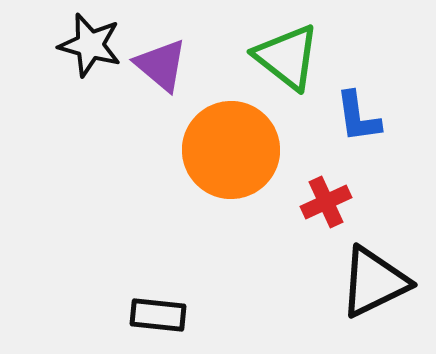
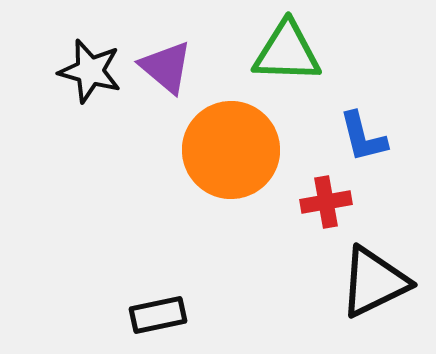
black star: moved 26 px down
green triangle: moved 5 px up; rotated 36 degrees counterclockwise
purple triangle: moved 5 px right, 2 px down
blue L-shape: moved 5 px right, 20 px down; rotated 6 degrees counterclockwise
red cross: rotated 15 degrees clockwise
black rectangle: rotated 18 degrees counterclockwise
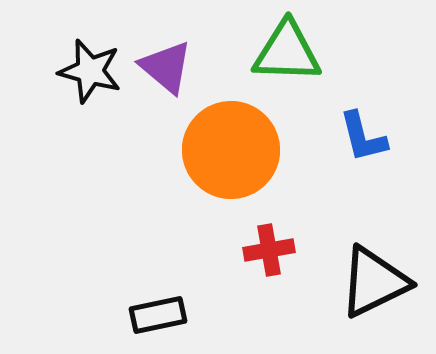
red cross: moved 57 px left, 48 px down
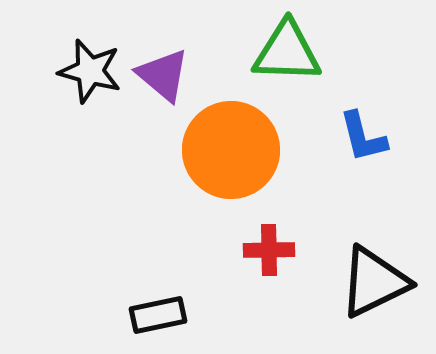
purple triangle: moved 3 px left, 8 px down
red cross: rotated 9 degrees clockwise
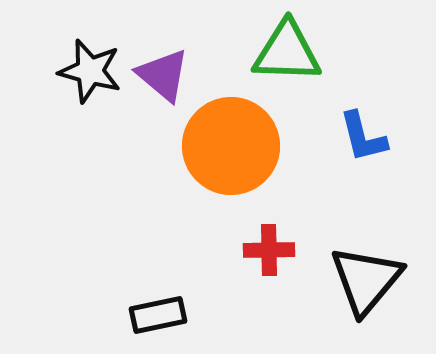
orange circle: moved 4 px up
black triangle: moved 8 px left, 2 px up; rotated 24 degrees counterclockwise
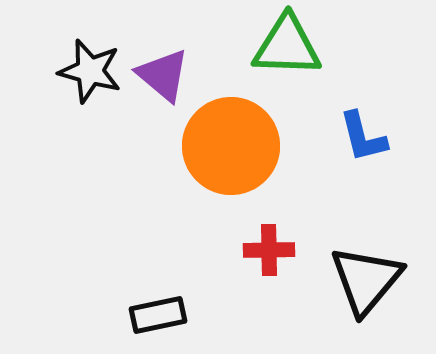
green triangle: moved 6 px up
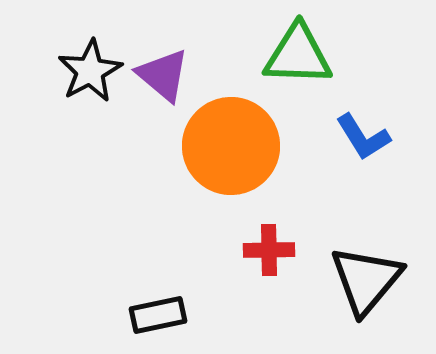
green triangle: moved 11 px right, 9 px down
black star: rotated 28 degrees clockwise
blue L-shape: rotated 18 degrees counterclockwise
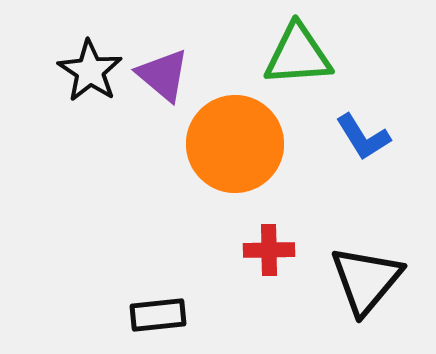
green triangle: rotated 6 degrees counterclockwise
black star: rotated 10 degrees counterclockwise
orange circle: moved 4 px right, 2 px up
black rectangle: rotated 6 degrees clockwise
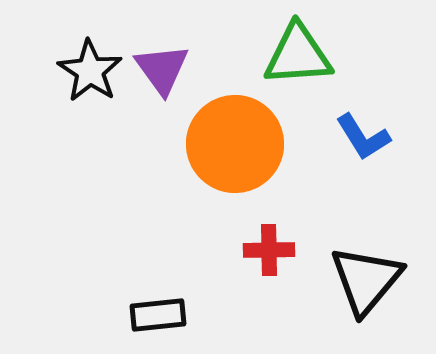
purple triangle: moved 1 px left, 6 px up; rotated 14 degrees clockwise
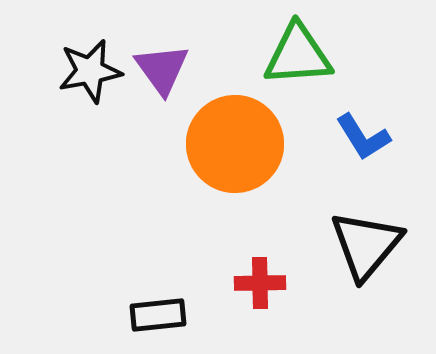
black star: rotated 28 degrees clockwise
red cross: moved 9 px left, 33 px down
black triangle: moved 35 px up
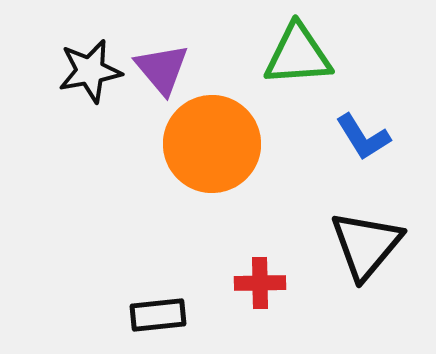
purple triangle: rotated 4 degrees counterclockwise
orange circle: moved 23 px left
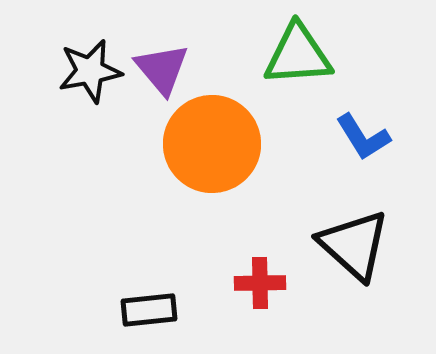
black triangle: moved 12 px left; rotated 28 degrees counterclockwise
black rectangle: moved 9 px left, 5 px up
